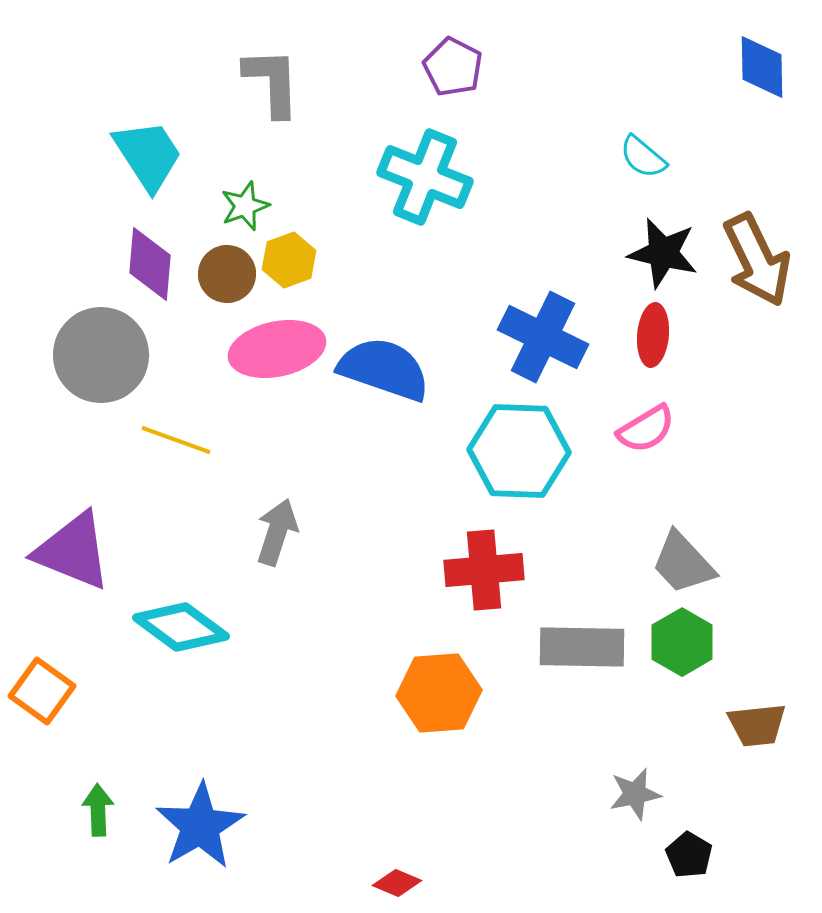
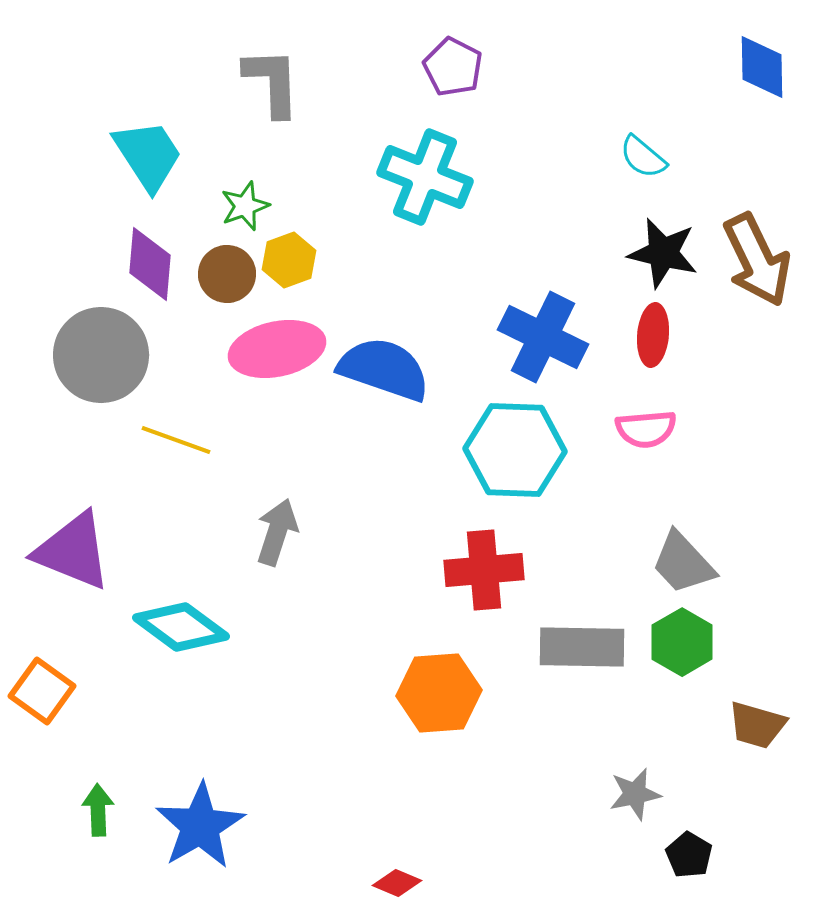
pink semicircle: rotated 26 degrees clockwise
cyan hexagon: moved 4 px left, 1 px up
brown trapezoid: rotated 22 degrees clockwise
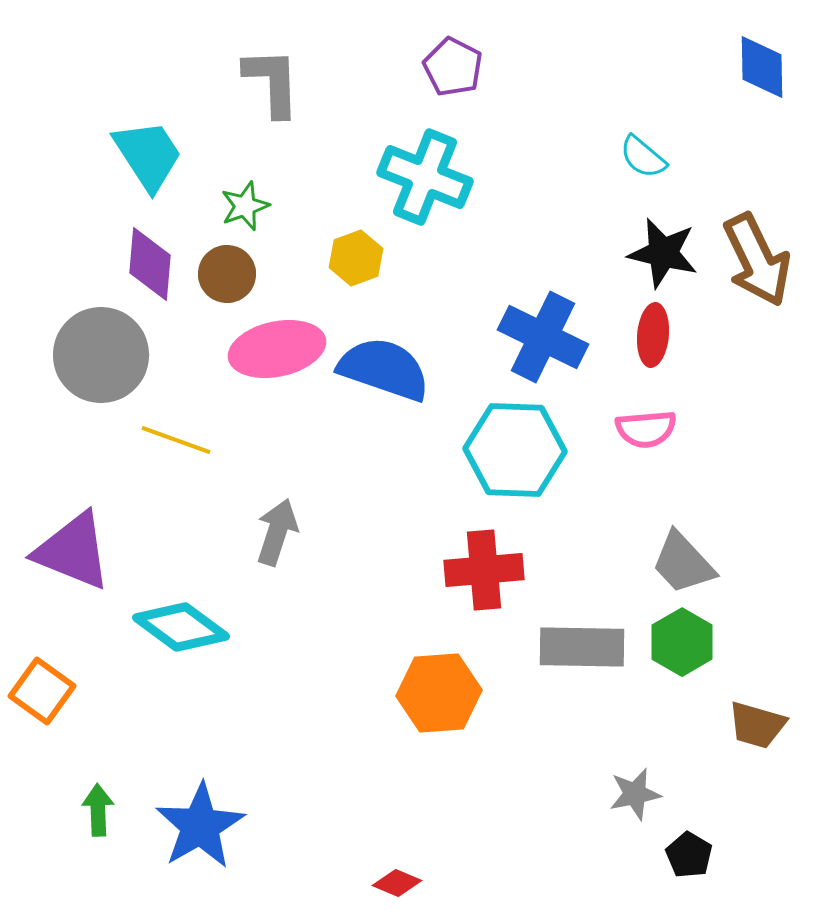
yellow hexagon: moved 67 px right, 2 px up
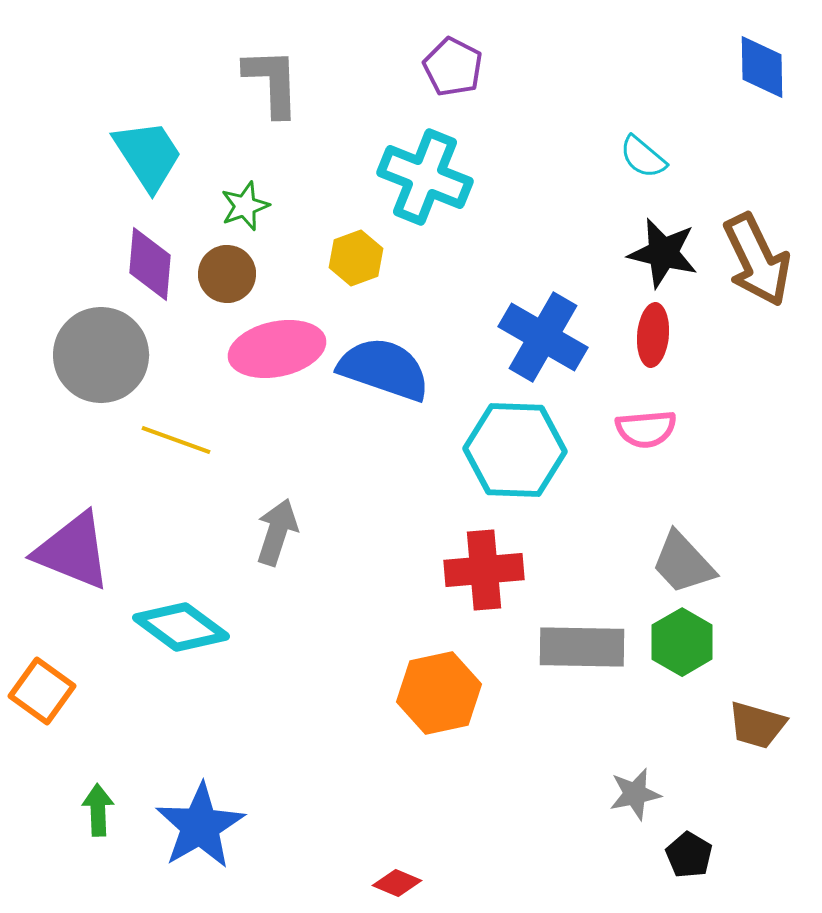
blue cross: rotated 4 degrees clockwise
orange hexagon: rotated 8 degrees counterclockwise
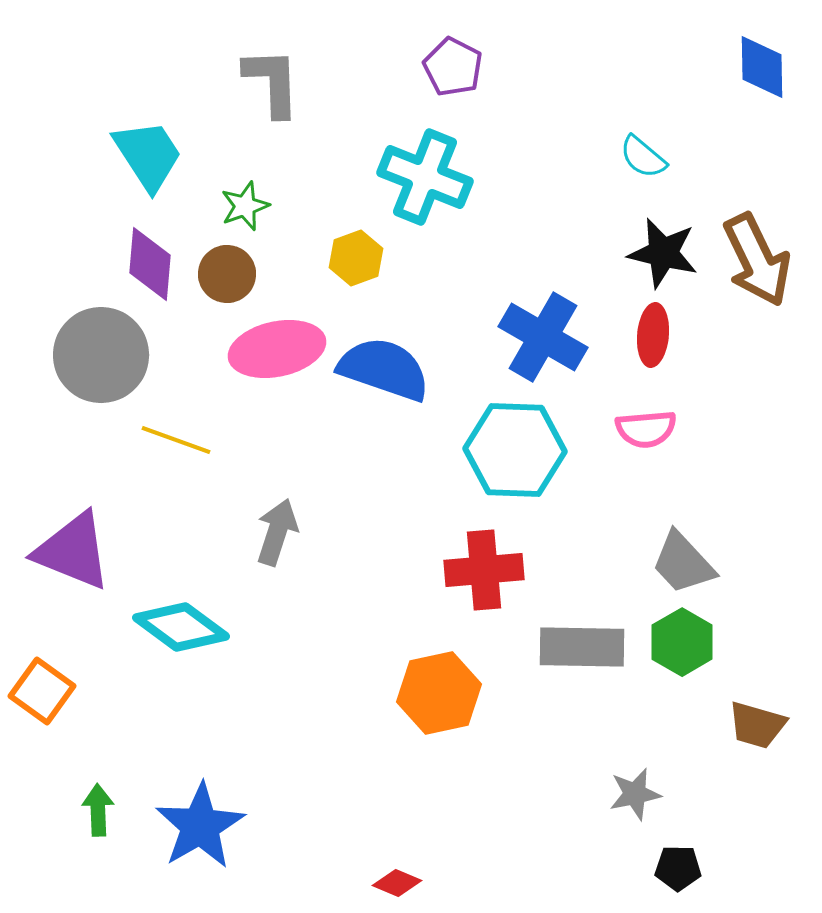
black pentagon: moved 11 px left, 13 px down; rotated 30 degrees counterclockwise
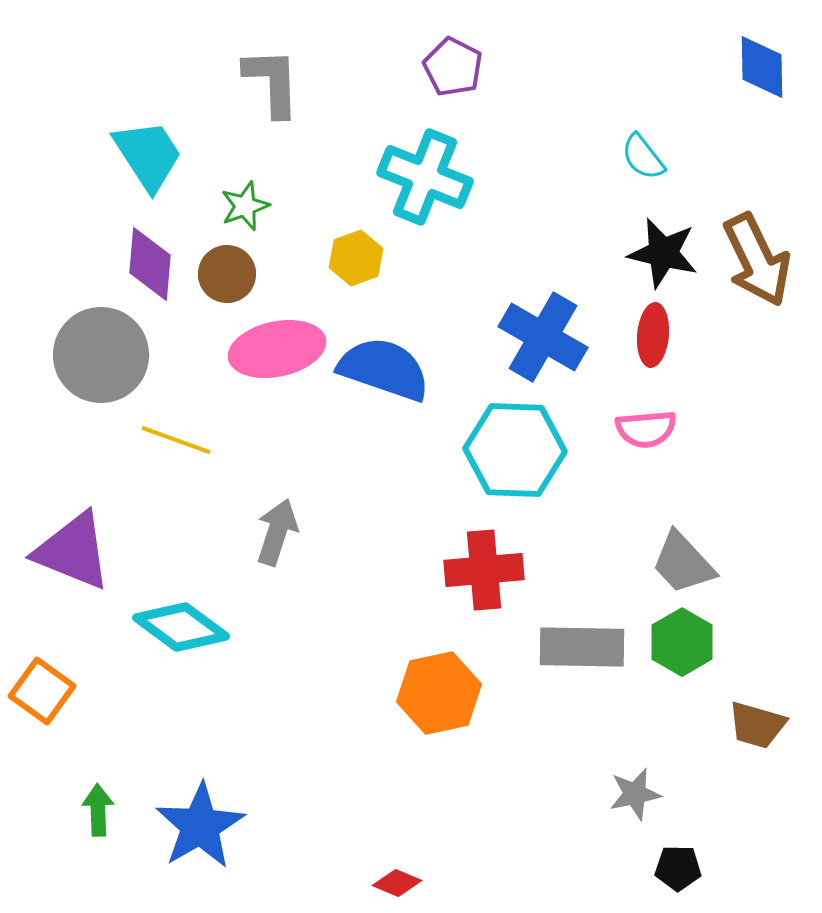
cyan semicircle: rotated 12 degrees clockwise
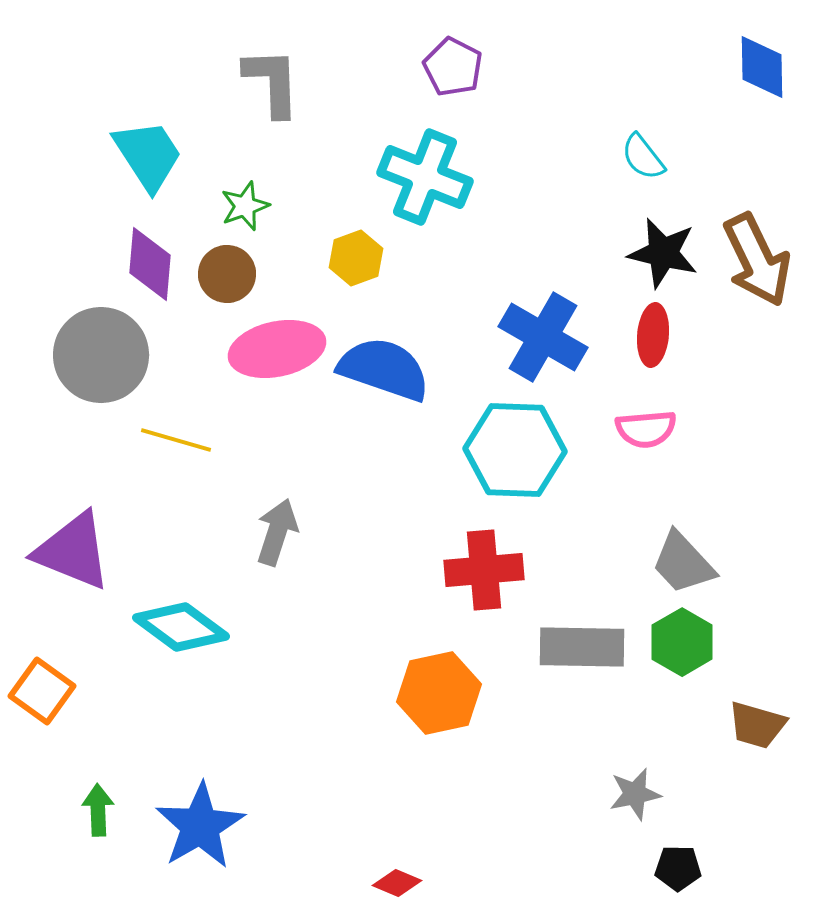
yellow line: rotated 4 degrees counterclockwise
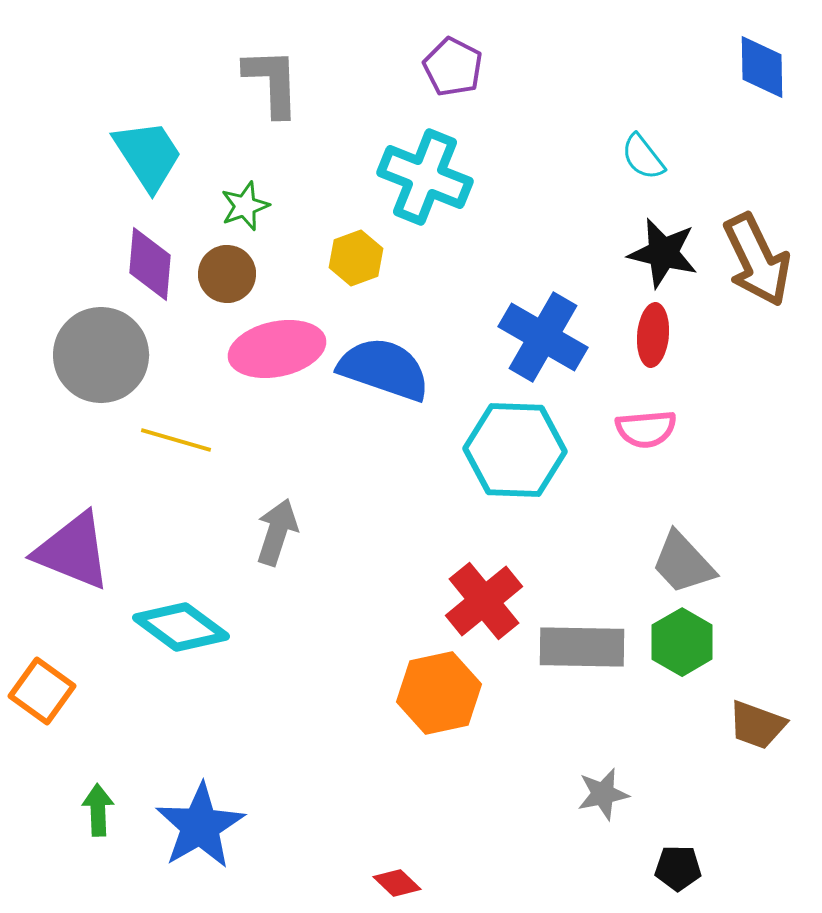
red cross: moved 31 px down; rotated 34 degrees counterclockwise
brown trapezoid: rotated 4 degrees clockwise
gray star: moved 32 px left
red diamond: rotated 21 degrees clockwise
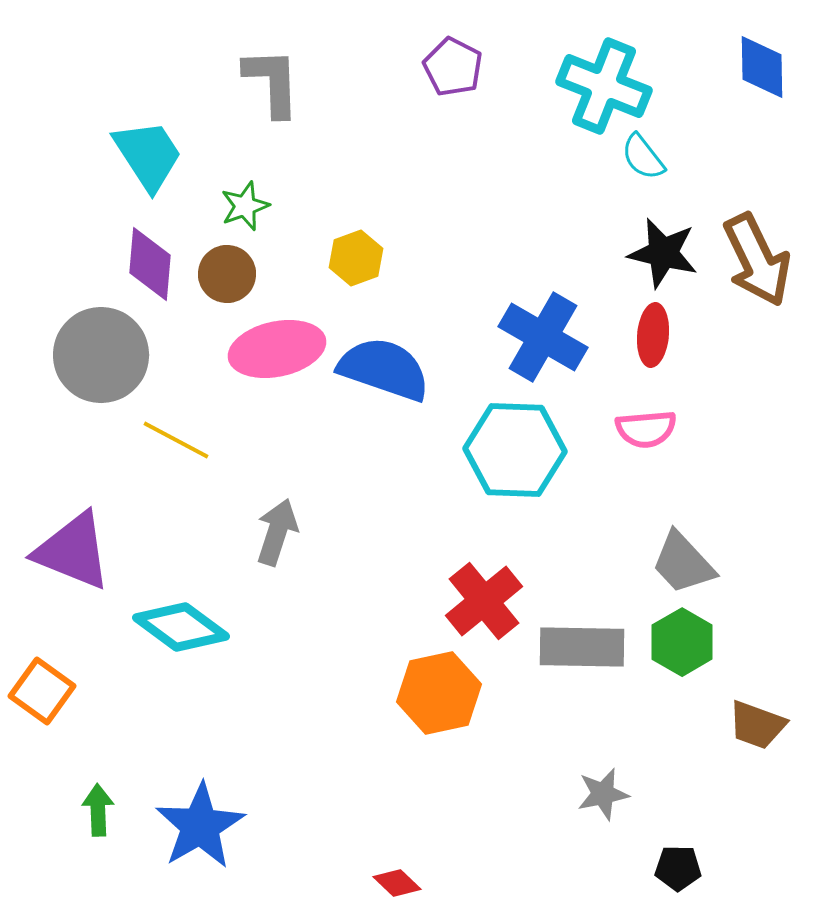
cyan cross: moved 179 px right, 91 px up
yellow line: rotated 12 degrees clockwise
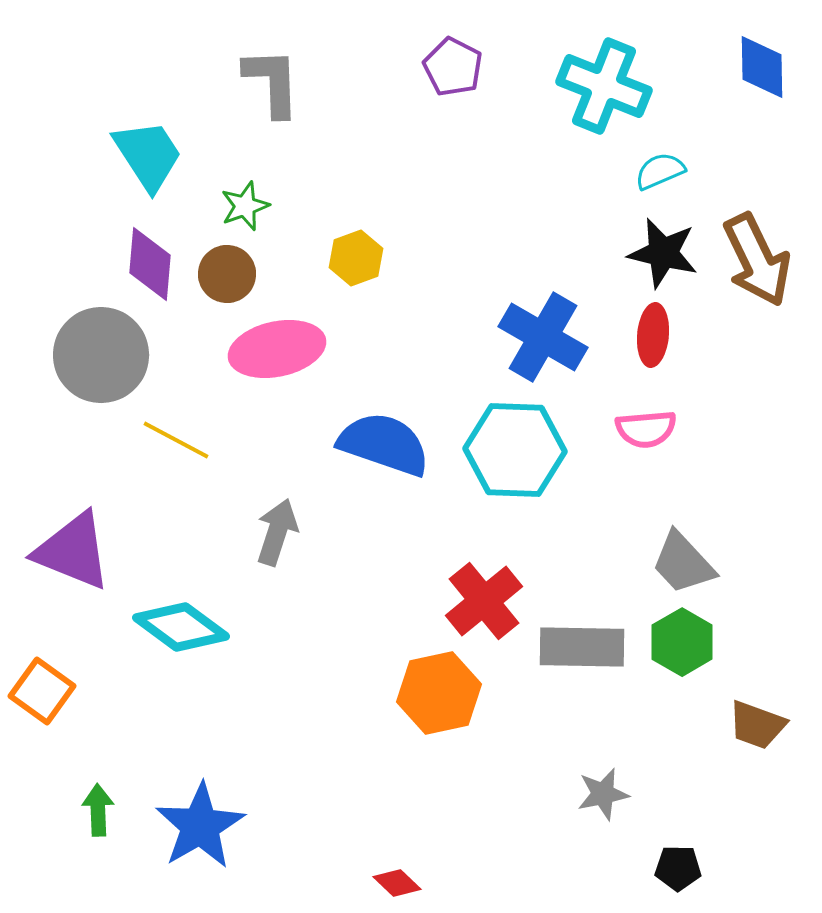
cyan semicircle: moved 17 px right, 14 px down; rotated 105 degrees clockwise
blue semicircle: moved 75 px down
